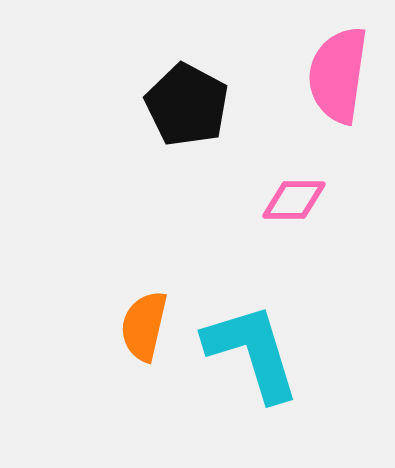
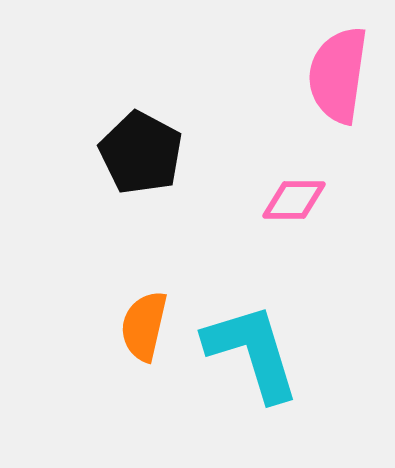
black pentagon: moved 46 px left, 48 px down
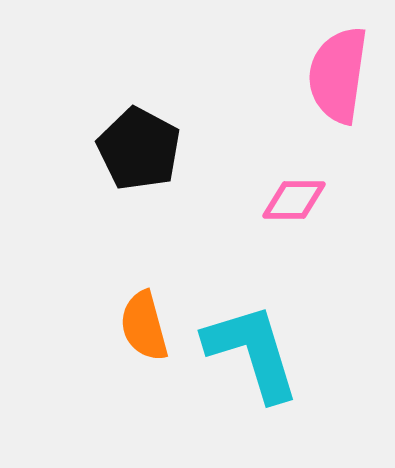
black pentagon: moved 2 px left, 4 px up
orange semicircle: rotated 28 degrees counterclockwise
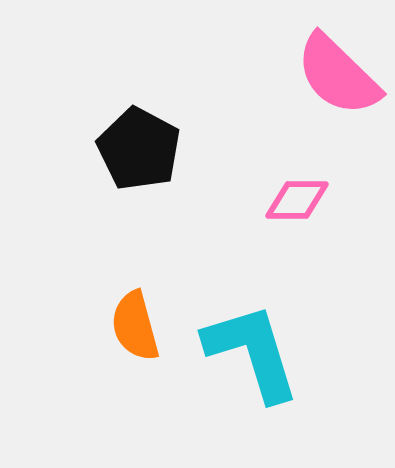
pink semicircle: rotated 54 degrees counterclockwise
pink diamond: moved 3 px right
orange semicircle: moved 9 px left
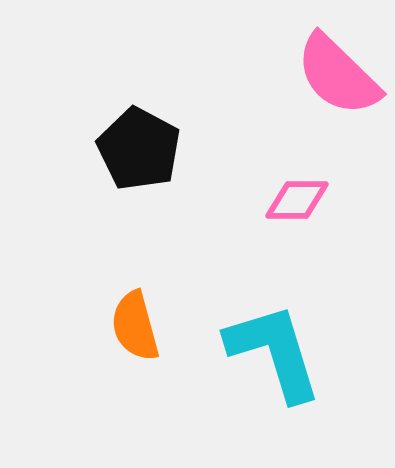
cyan L-shape: moved 22 px right
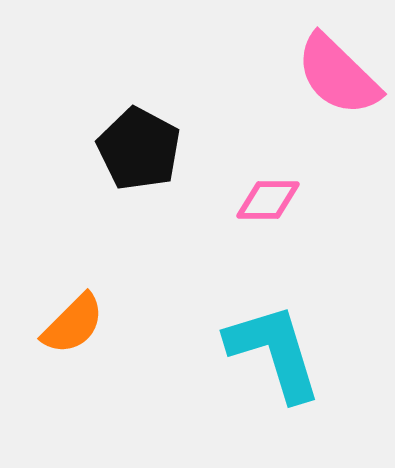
pink diamond: moved 29 px left
orange semicircle: moved 62 px left, 2 px up; rotated 120 degrees counterclockwise
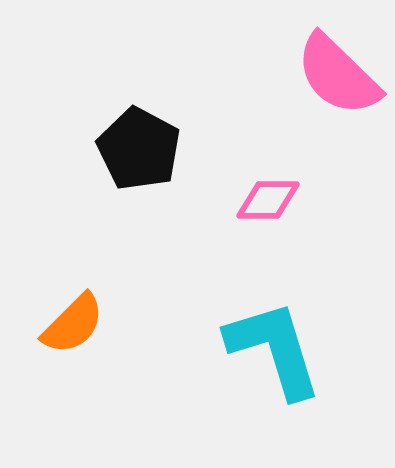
cyan L-shape: moved 3 px up
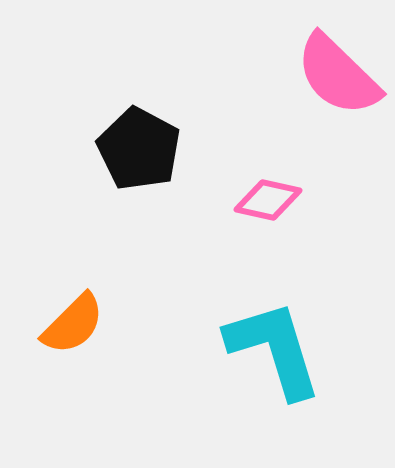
pink diamond: rotated 12 degrees clockwise
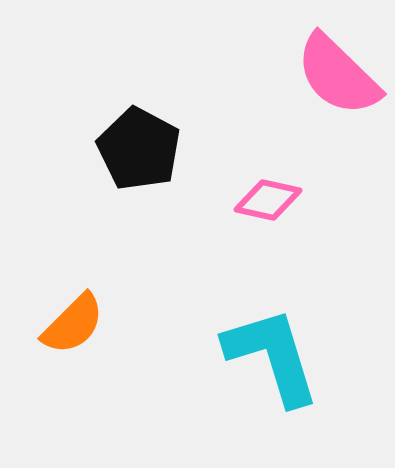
cyan L-shape: moved 2 px left, 7 px down
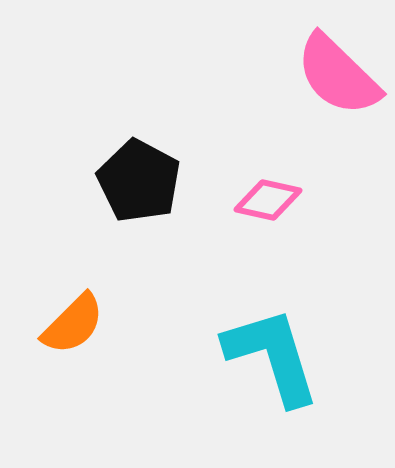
black pentagon: moved 32 px down
